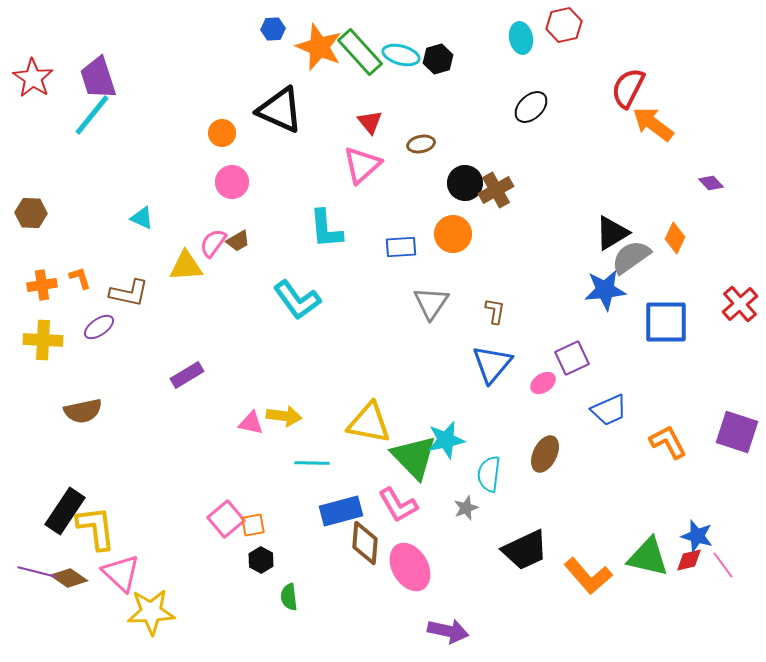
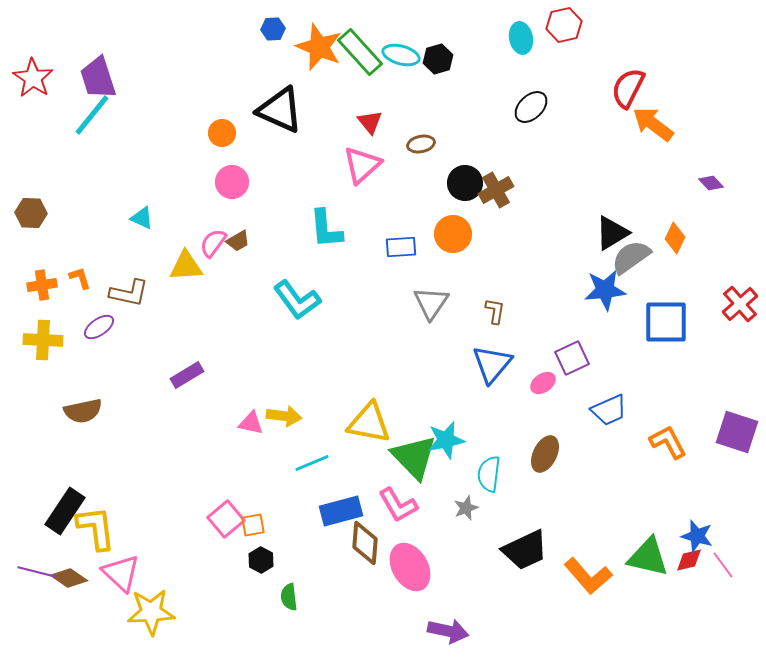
cyan line at (312, 463): rotated 24 degrees counterclockwise
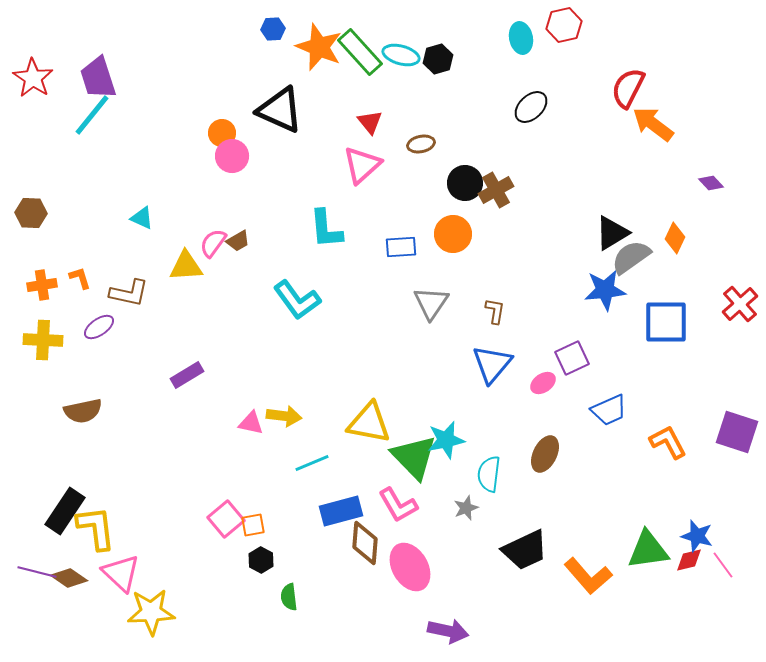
pink circle at (232, 182): moved 26 px up
green triangle at (648, 557): moved 7 px up; rotated 21 degrees counterclockwise
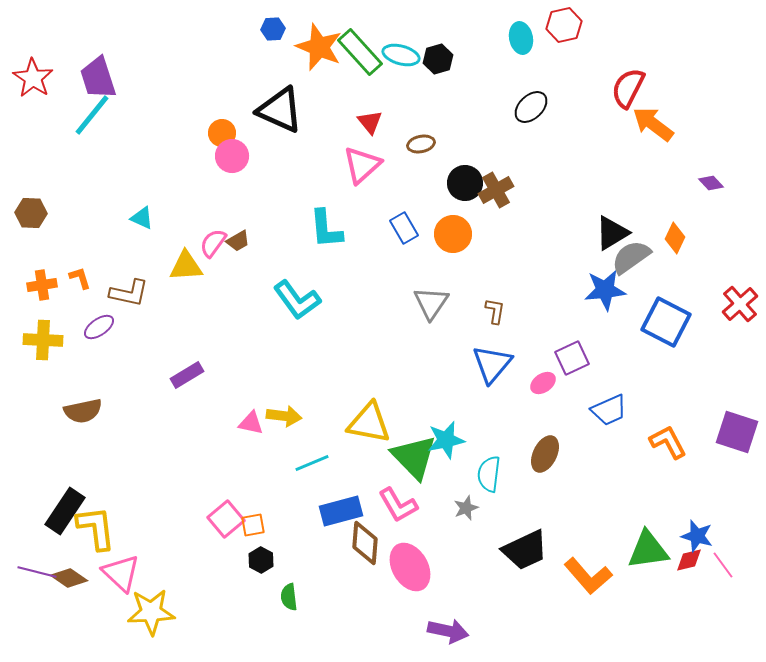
blue rectangle at (401, 247): moved 3 px right, 19 px up; rotated 64 degrees clockwise
blue square at (666, 322): rotated 27 degrees clockwise
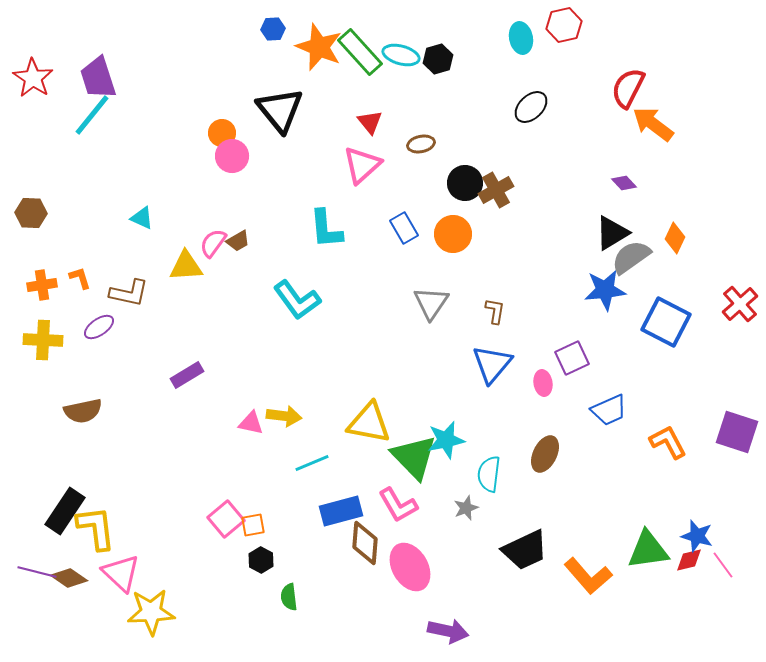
black triangle at (280, 110): rotated 27 degrees clockwise
purple diamond at (711, 183): moved 87 px left
pink ellipse at (543, 383): rotated 65 degrees counterclockwise
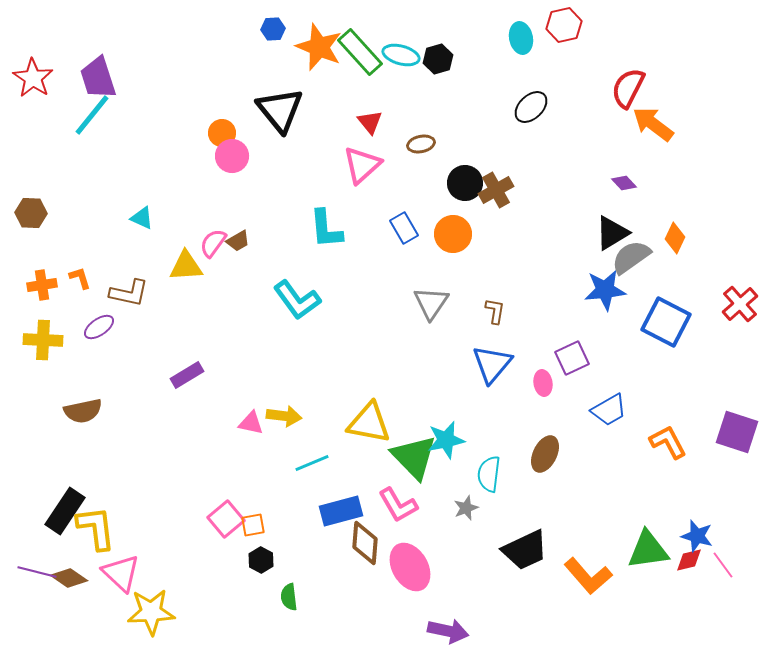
blue trapezoid at (609, 410): rotated 6 degrees counterclockwise
